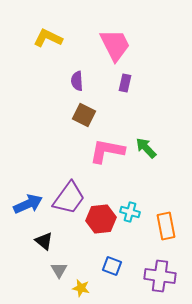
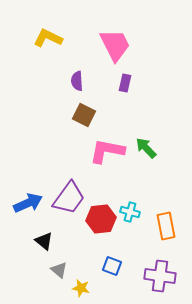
blue arrow: moved 1 px up
gray triangle: rotated 18 degrees counterclockwise
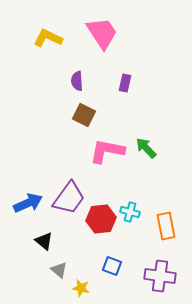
pink trapezoid: moved 13 px left, 12 px up; rotated 6 degrees counterclockwise
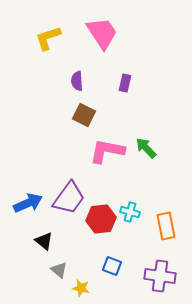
yellow L-shape: rotated 44 degrees counterclockwise
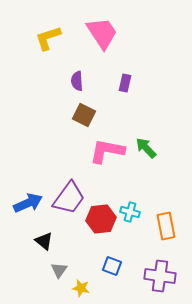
gray triangle: rotated 24 degrees clockwise
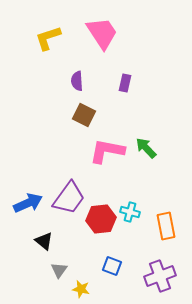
purple cross: rotated 28 degrees counterclockwise
yellow star: moved 1 px down
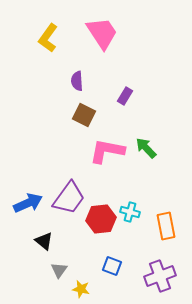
yellow L-shape: rotated 36 degrees counterclockwise
purple rectangle: moved 13 px down; rotated 18 degrees clockwise
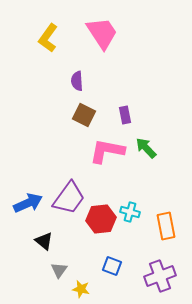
purple rectangle: moved 19 px down; rotated 42 degrees counterclockwise
